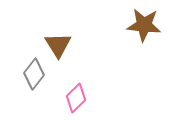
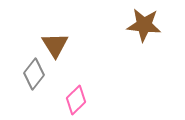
brown triangle: moved 3 px left
pink diamond: moved 2 px down
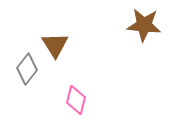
gray diamond: moved 7 px left, 5 px up
pink diamond: rotated 32 degrees counterclockwise
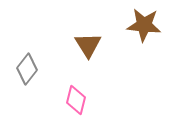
brown triangle: moved 33 px right
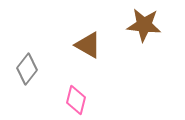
brown triangle: rotated 28 degrees counterclockwise
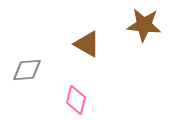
brown triangle: moved 1 px left, 1 px up
gray diamond: moved 1 px down; rotated 48 degrees clockwise
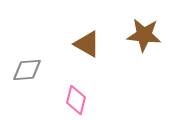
brown star: moved 10 px down
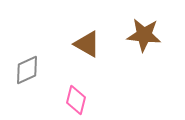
gray diamond: rotated 20 degrees counterclockwise
